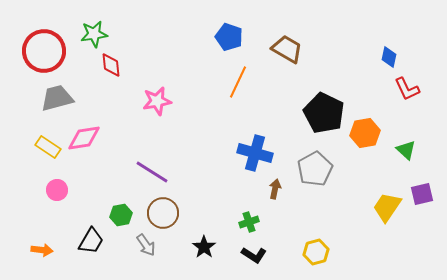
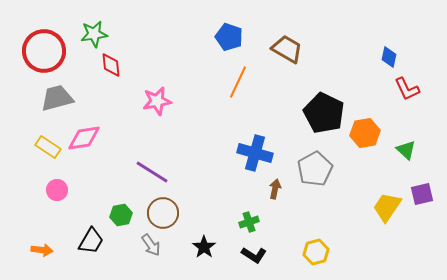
gray arrow: moved 5 px right
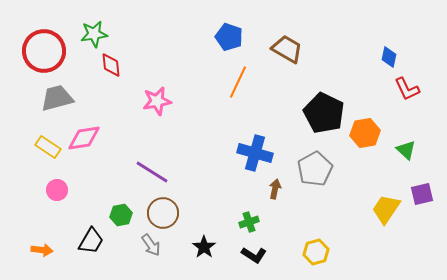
yellow trapezoid: moved 1 px left, 2 px down
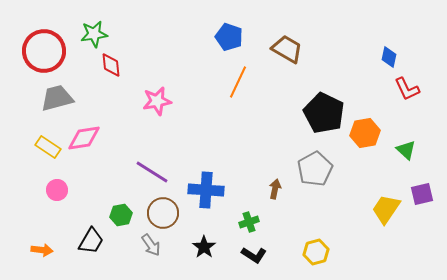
blue cross: moved 49 px left, 37 px down; rotated 12 degrees counterclockwise
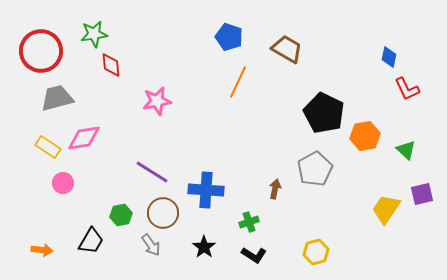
red circle: moved 3 px left
orange hexagon: moved 3 px down
pink circle: moved 6 px right, 7 px up
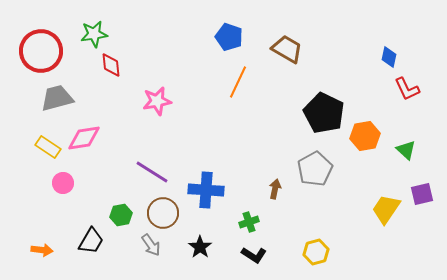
black star: moved 4 px left
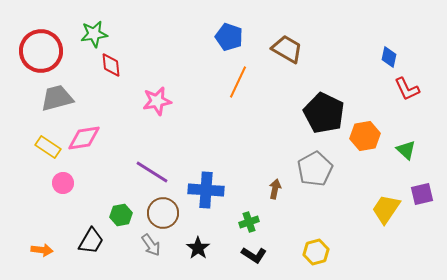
black star: moved 2 px left, 1 px down
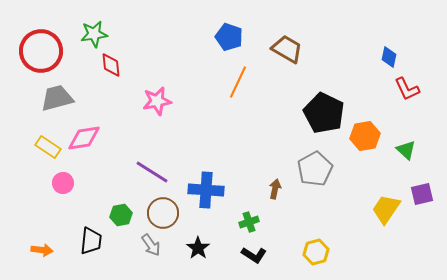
black trapezoid: rotated 24 degrees counterclockwise
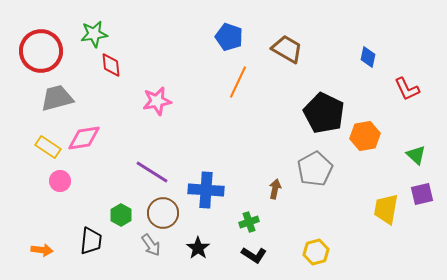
blue diamond: moved 21 px left
green triangle: moved 10 px right, 5 px down
pink circle: moved 3 px left, 2 px up
yellow trapezoid: rotated 24 degrees counterclockwise
green hexagon: rotated 20 degrees counterclockwise
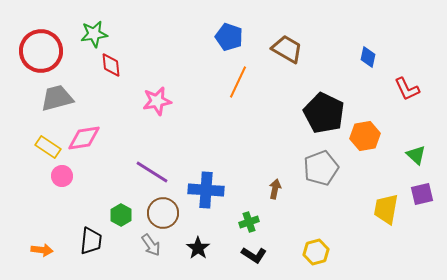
gray pentagon: moved 6 px right, 1 px up; rotated 8 degrees clockwise
pink circle: moved 2 px right, 5 px up
